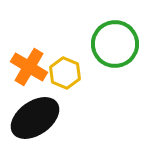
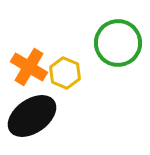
green circle: moved 3 px right, 1 px up
black ellipse: moved 3 px left, 2 px up
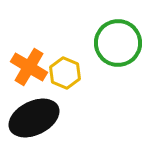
black ellipse: moved 2 px right, 2 px down; rotated 9 degrees clockwise
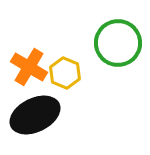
black ellipse: moved 1 px right, 3 px up
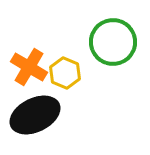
green circle: moved 5 px left, 1 px up
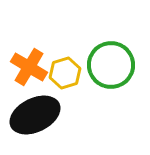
green circle: moved 2 px left, 23 px down
yellow hexagon: rotated 20 degrees clockwise
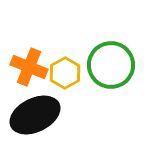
orange cross: rotated 9 degrees counterclockwise
yellow hexagon: rotated 12 degrees counterclockwise
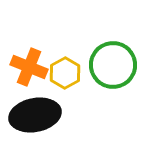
green circle: moved 2 px right
black ellipse: rotated 15 degrees clockwise
